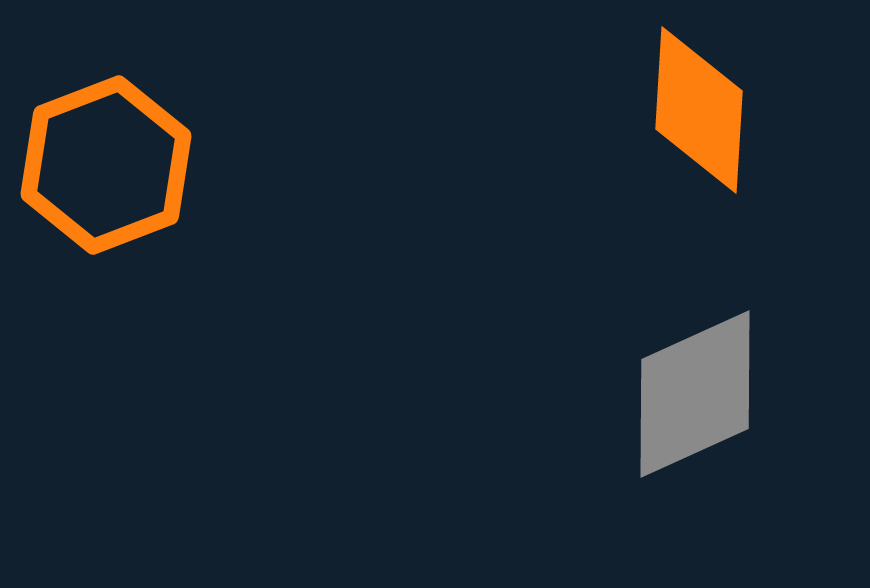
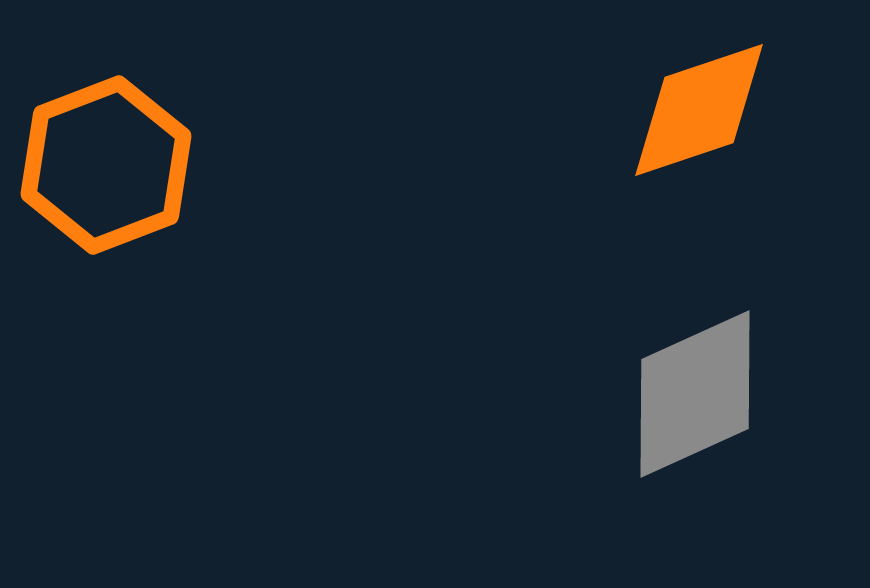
orange diamond: rotated 68 degrees clockwise
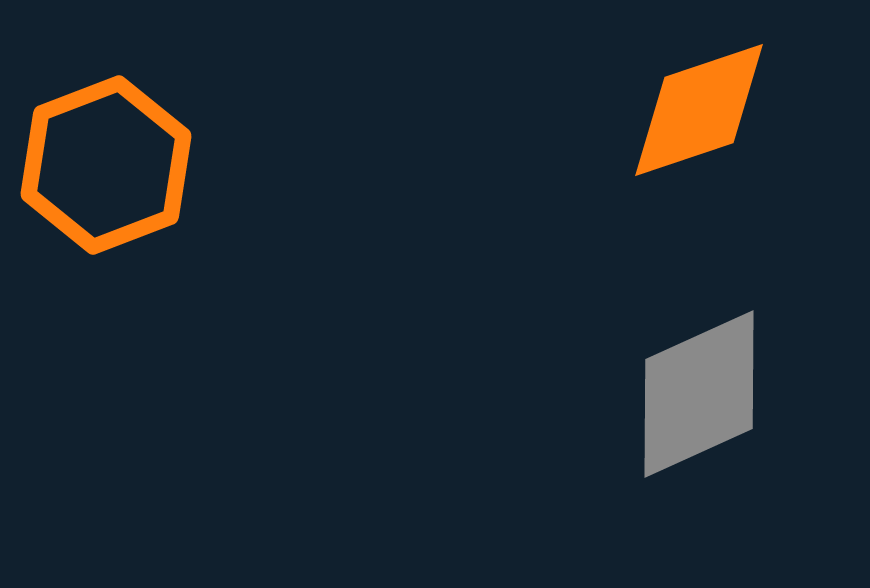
gray diamond: moved 4 px right
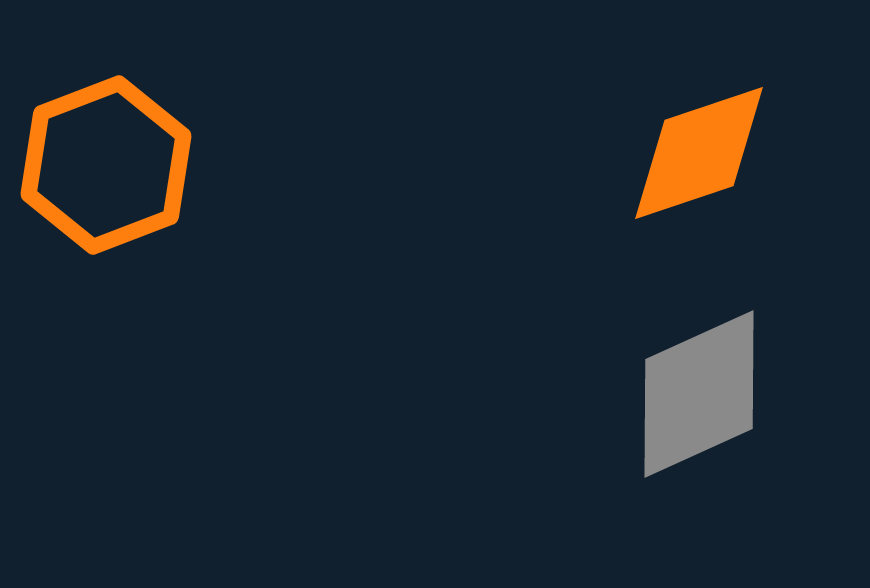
orange diamond: moved 43 px down
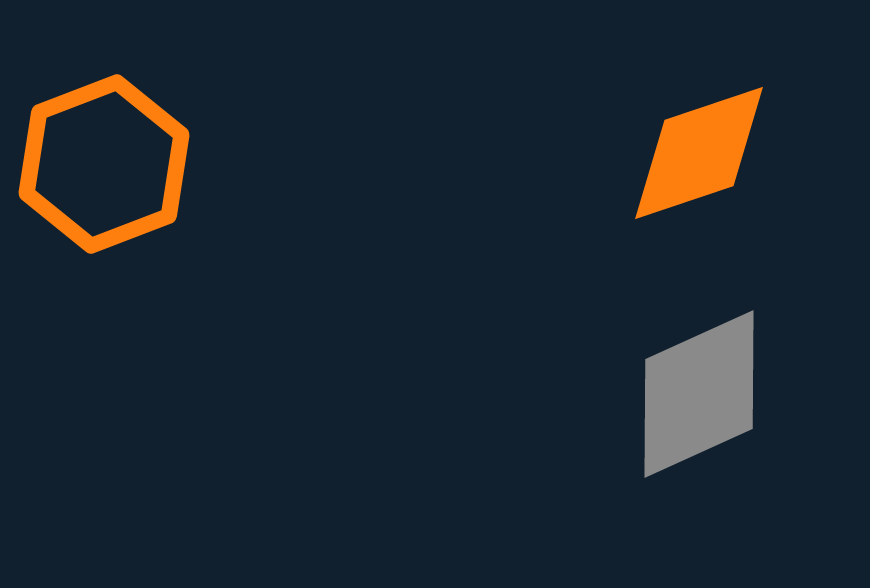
orange hexagon: moved 2 px left, 1 px up
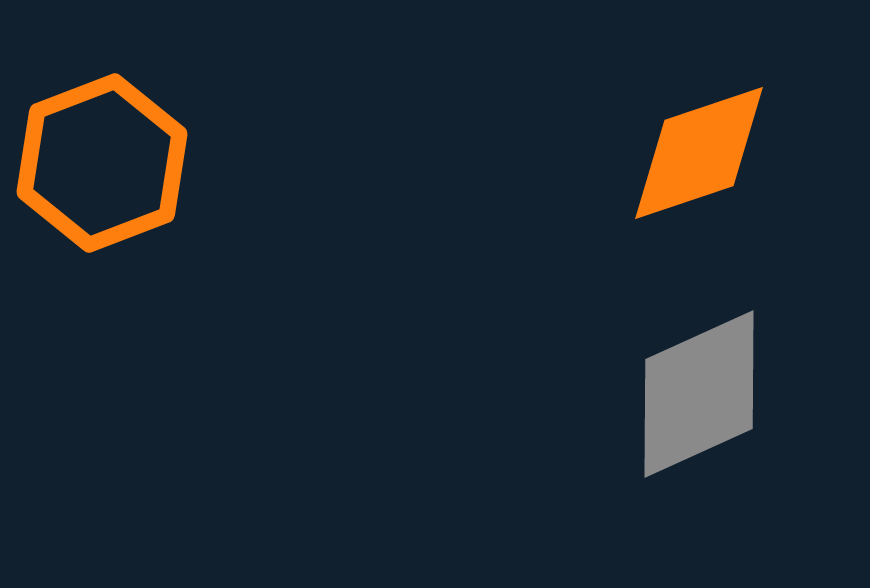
orange hexagon: moved 2 px left, 1 px up
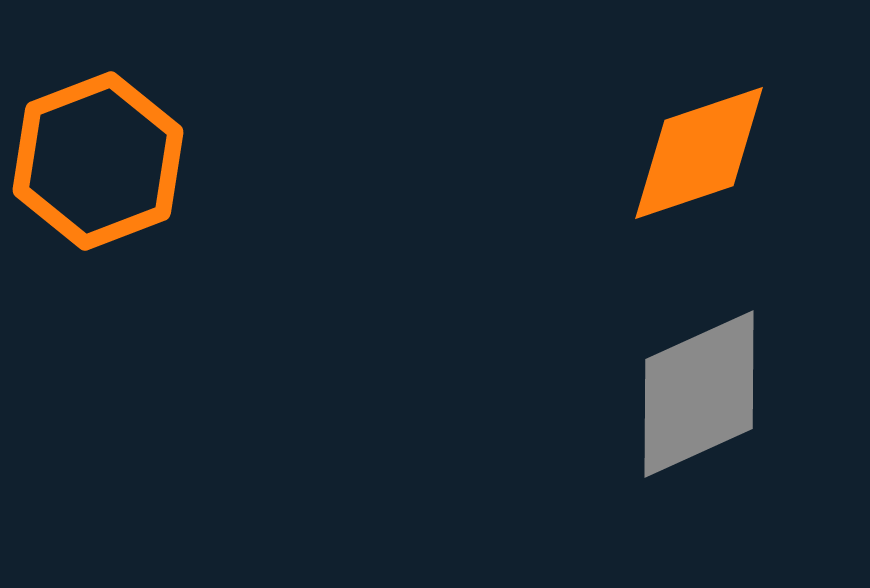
orange hexagon: moved 4 px left, 2 px up
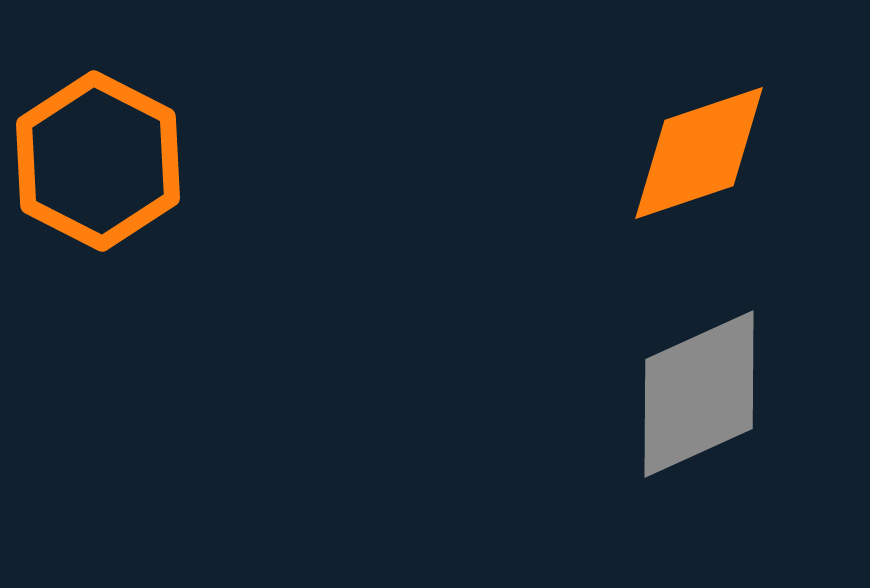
orange hexagon: rotated 12 degrees counterclockwise
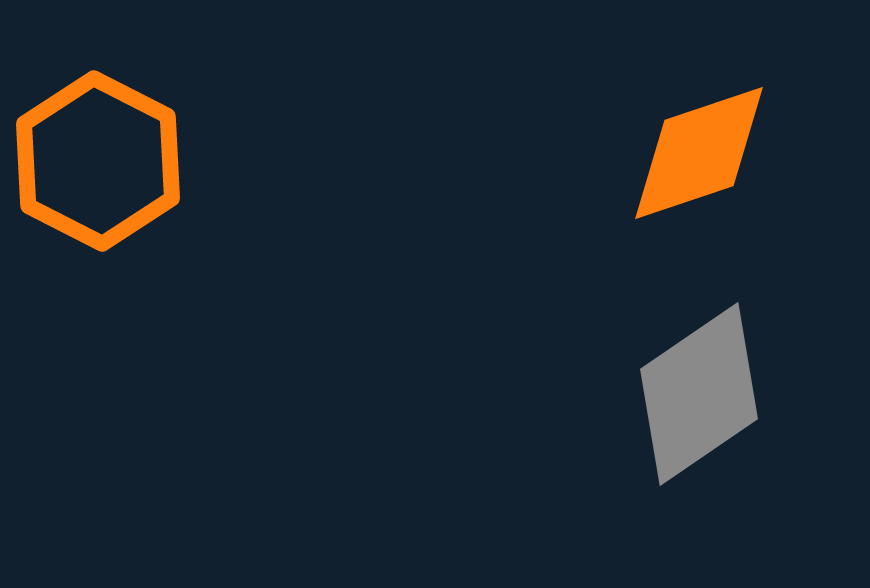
gray diamond: rotated 10 degrees counterclockwise
